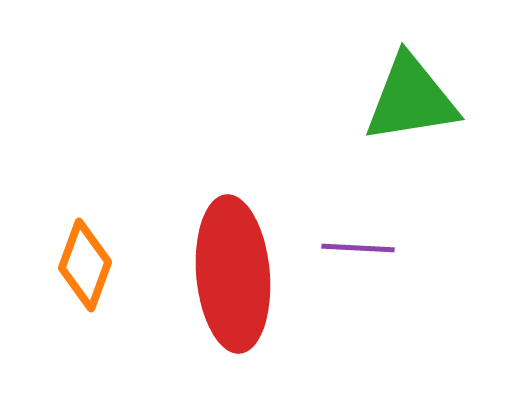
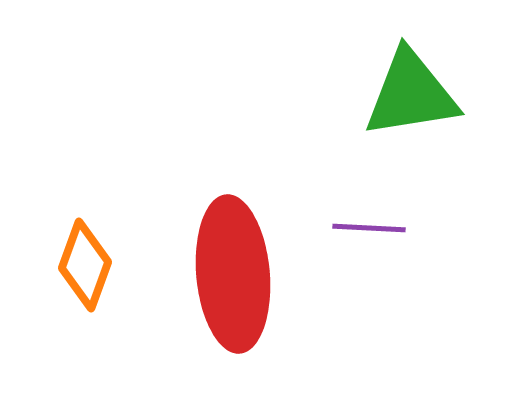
green triangle: moved 5 px up
purple line: moved 11 px right, 20 px up
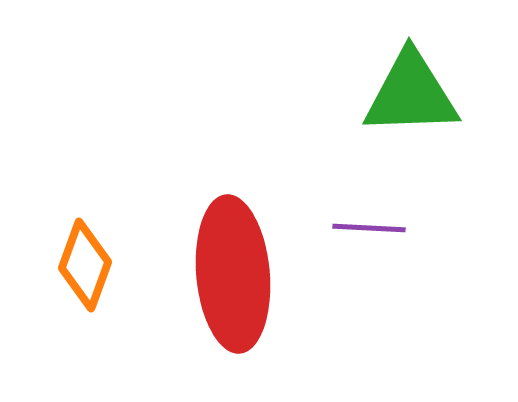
green triangle: rotated 7 degrees clockwise
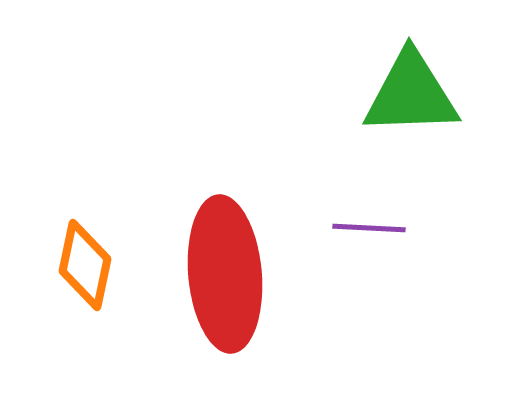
orange diamond: rotated 8 degrees counterclockwise
red ellipse: moved 8 px left
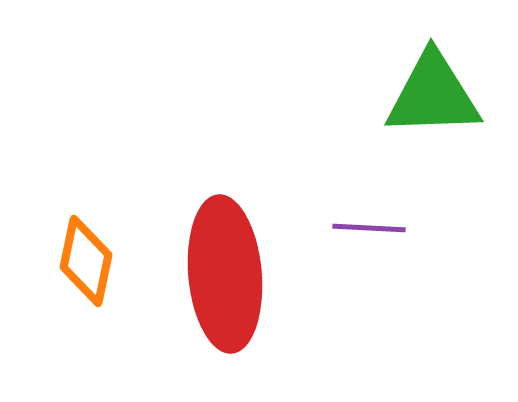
green triangle: moved 22 px right, 1 px down
orange diamond: moved 1 px right, 4 px up
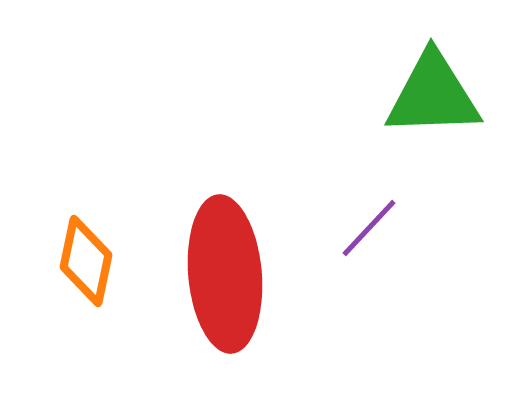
purple line: rotated 50 degrees counterclockwise
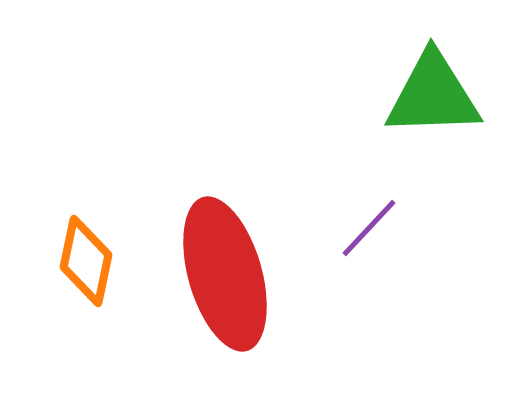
red ellipse: rotated 11 degrees counterclockwise
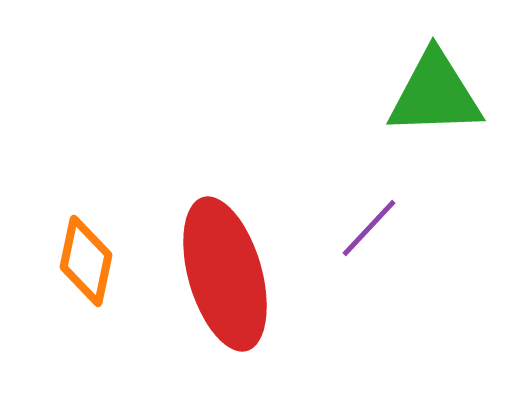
green triangle: moved 2 px right, 1 px up
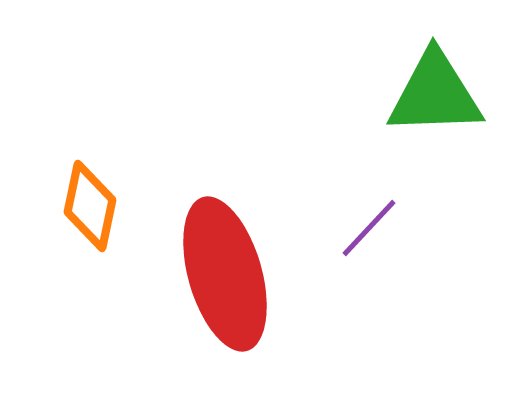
orange diamond: moved 4 px right, 55 px up
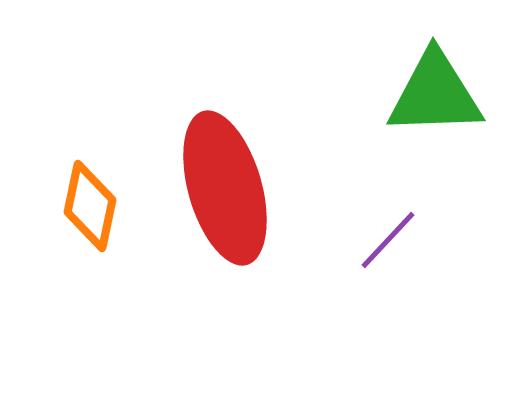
purple line: moved 19 px right, 12 px down
red ellipse: moved 86 px up
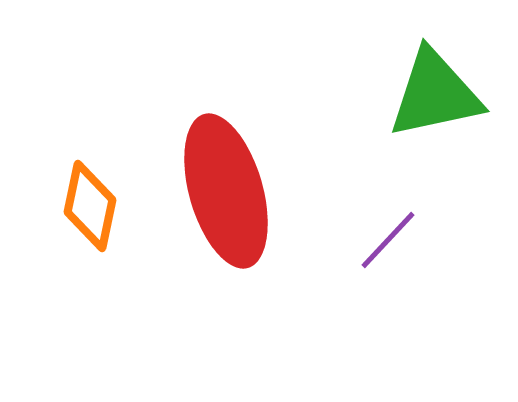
green triangle: rotated 10 degrees counterclockwise
red ellipse: moved 1 px right, 3 px down
